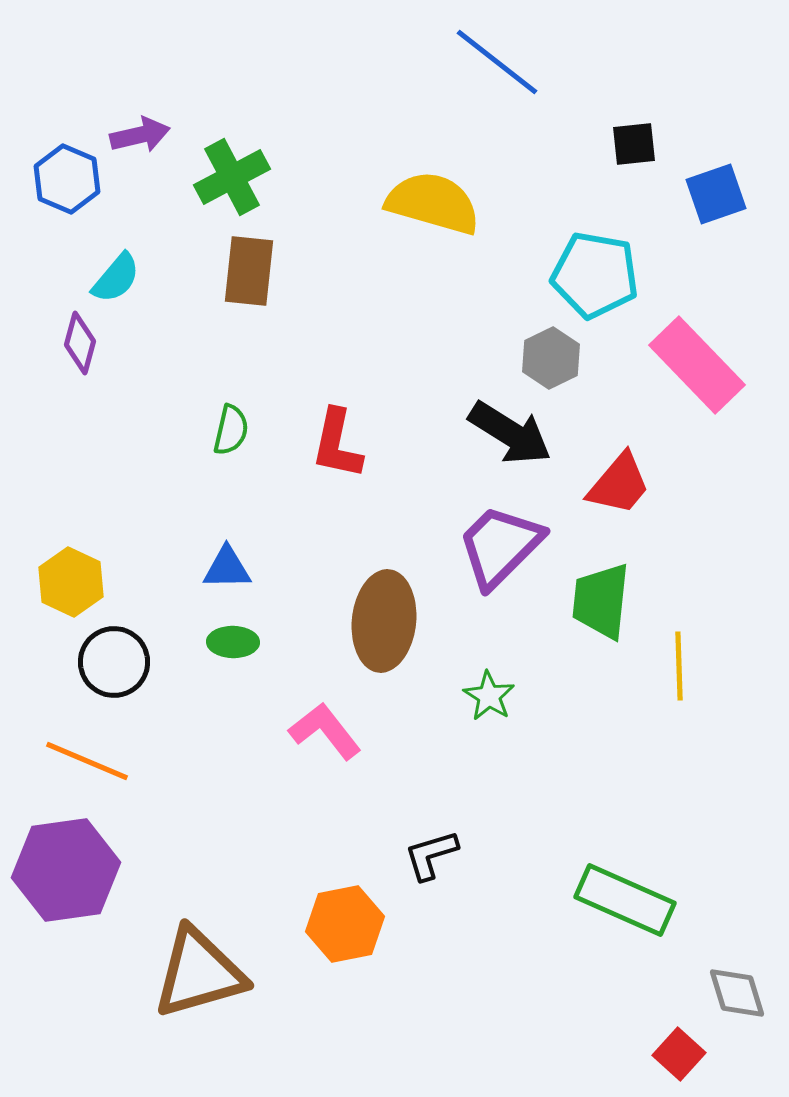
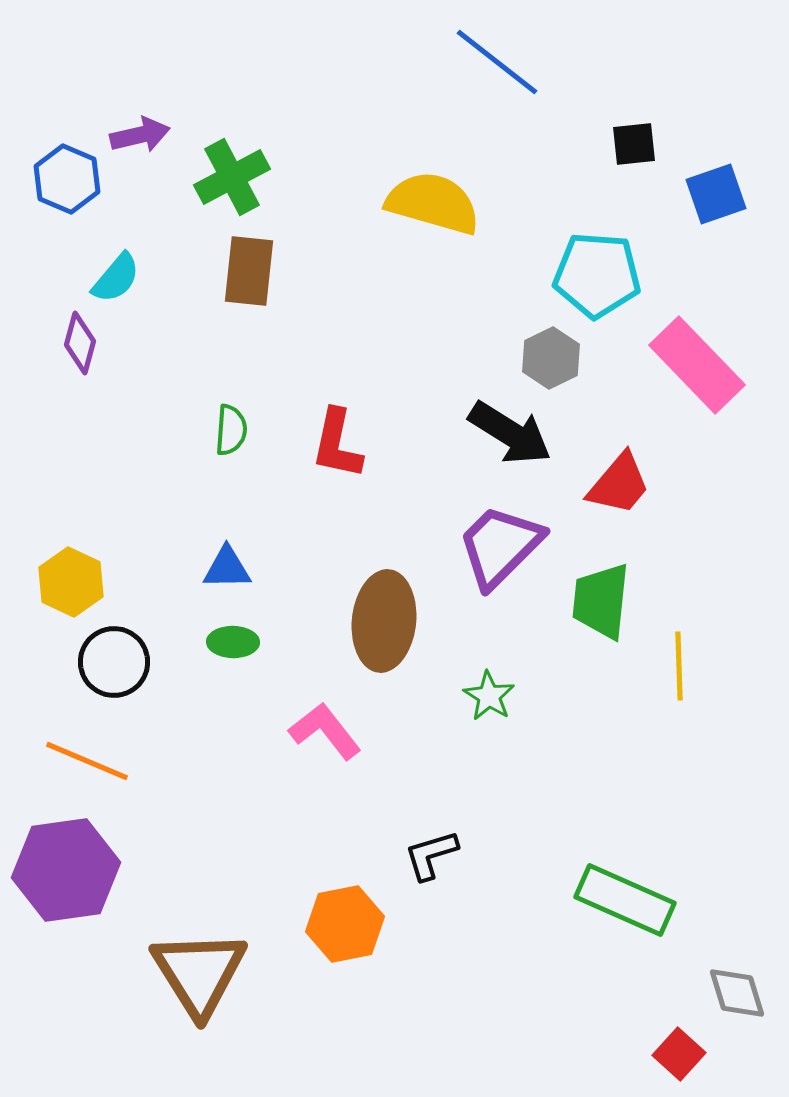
cyan pentagon: moved 2 px right; rotated 6 degrees counterclockwise
green semicircle: rotated 9 degrees counterclockwise
brown triangle: rotated 46 degrees counterclockwise
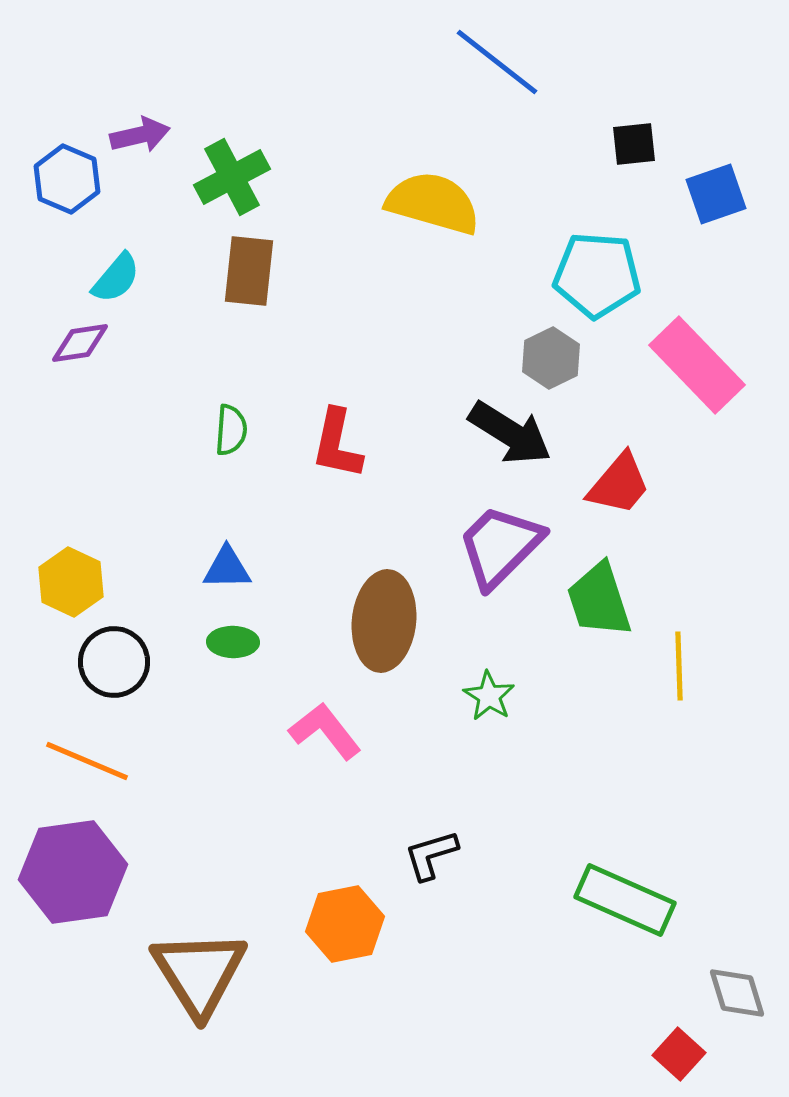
purple diamond: rotated 66 degrees clockwise
green trapezoid: moved 2 px left, 1 px up; rotated 24 degrees counterclockwise
purple hexagon: moved 7 px right, 2 px down
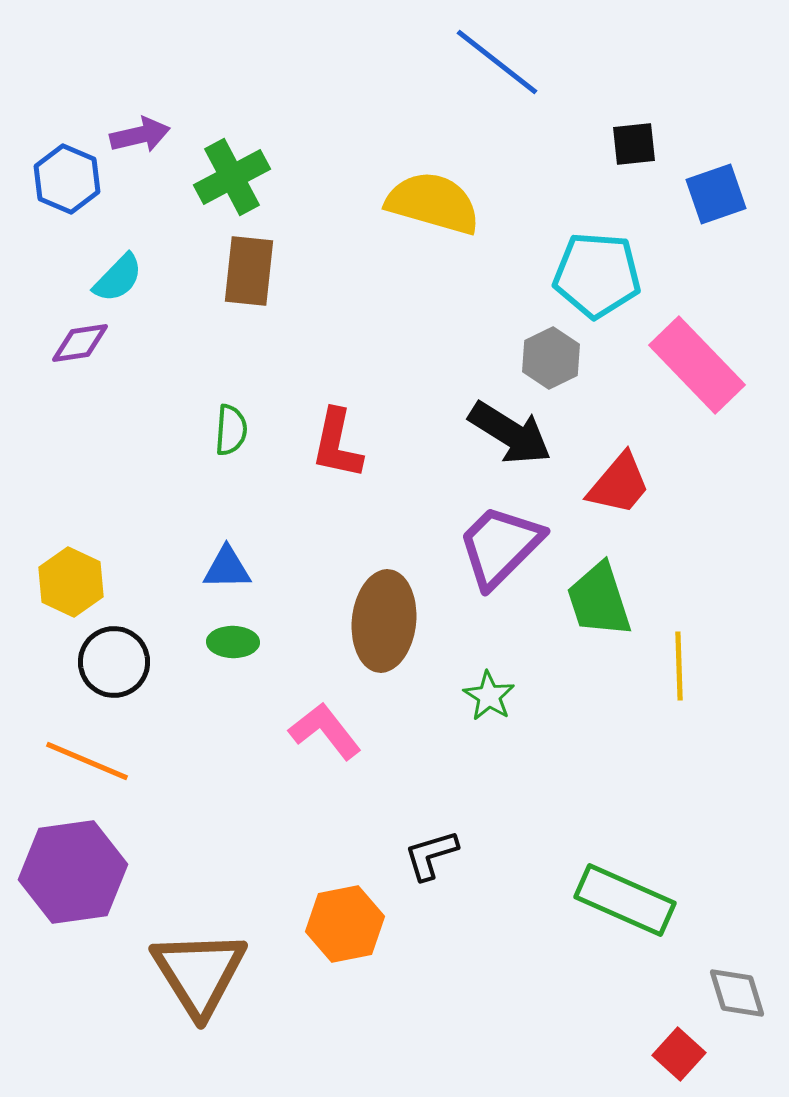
cyan semicircle: moved 2 px right; rotated 4 degrees clockwise
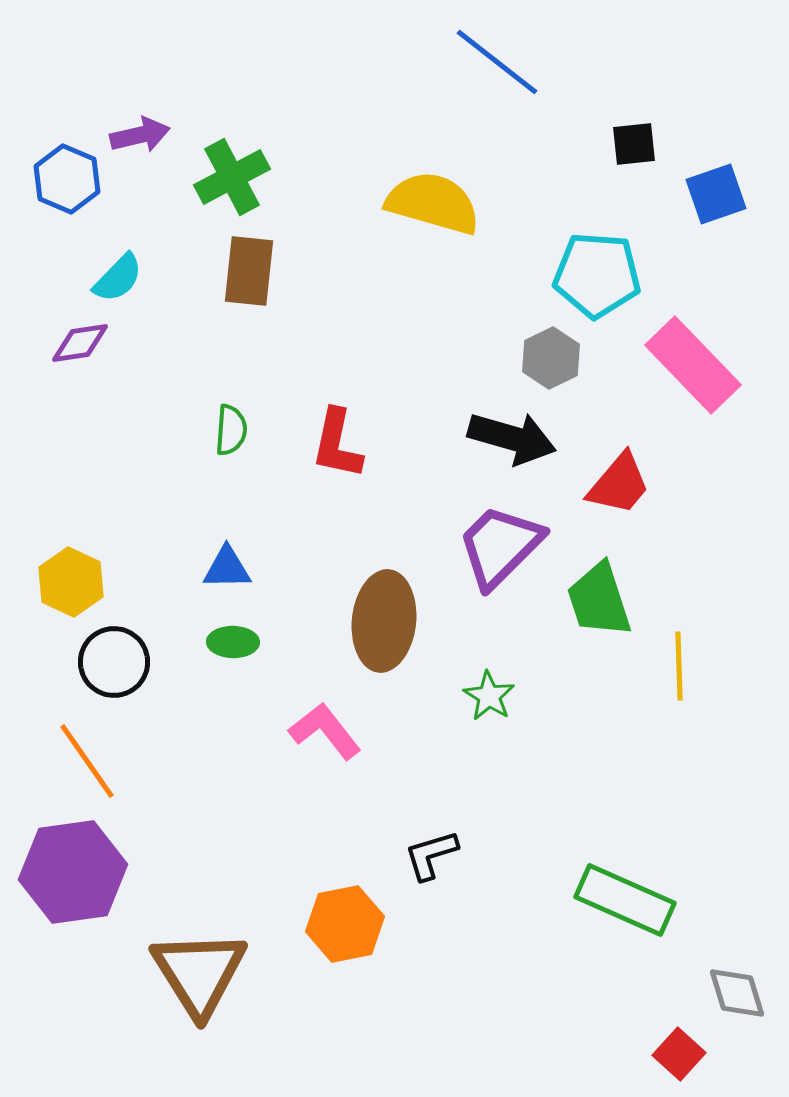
pink rectangle: moved 4 px left
black arrow: moved 2 px right, 5 px down; rotated 16 degrees counterclockwise
orange line: rotated 32 degrees clockwise
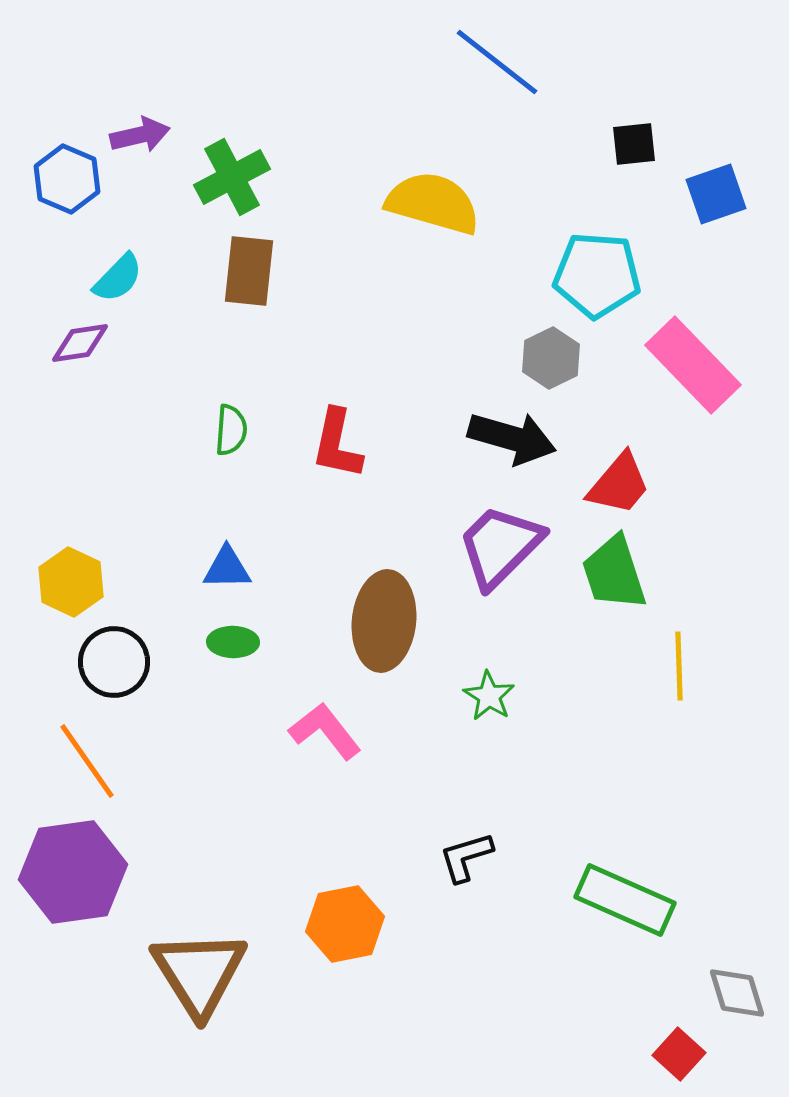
green trapezoid: moved 15 px right, 27 px up
black L-shape: moved 35 px right, 2 px down
